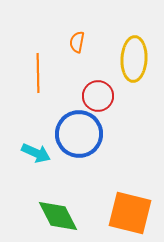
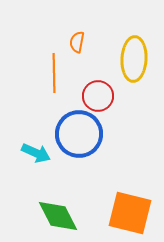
orange line: moved 16 px right
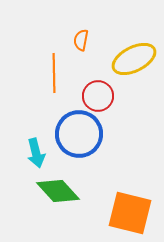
orange semicircle: moved 4 px right, 2 px up
yellow ellipse: rotated 60 degrees clockwise
cyan arrow: rotated 52 degrees clockwise
green diamond: moved 25 px up; rotated 15 degrees counterclockwise
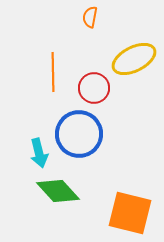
orange semicircle: moved 9 px right, 23 px up
orange line: moved 1 px left, 1 px up
red circle: moved 4 px left, 8 px up
cyan arrow: moved 3 px right
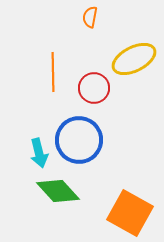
blue circle: moved 6 px down
orange square: rotated 15 degrees clockwise
